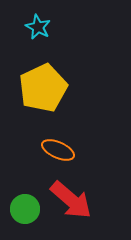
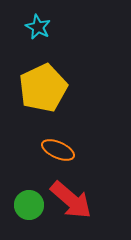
green circle: moved 4 px right, 4 px up
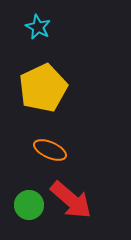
orange ellipse: moved 8 px left
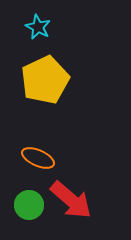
yellow pentagon: moved 2 px right, 8 px up
orange ellipse: moved 12 px left, 8 px down
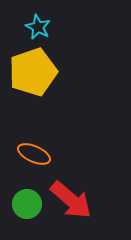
yellow pentagon: moved 12 px left, 8 px up; rotated 6 degrees clockwise
orange ellipse: moved 4 px left, 4 px up
green circle: moved 2 px left, 1 px up
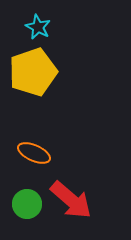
orange ellipse: moved 1 px up
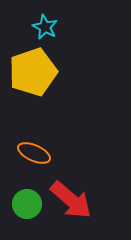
cyan star: moved 7 px right
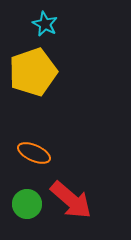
cyan star: moved 3 px up
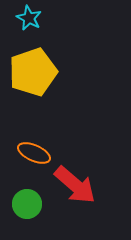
cyan star: moved 16 px left, 6 px up
red arrow: moved 4 px right, 15 px up
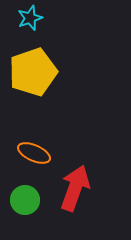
cyan star: moved 1 px right; rotated 25 degrees clockwise
red arrow: moved 3 px down; rotated 111 degrees counterclockwise
green circle: moved 2 px left, 4 px up
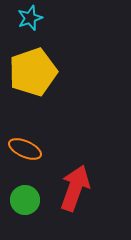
orange ellipse: moved 9 px left, 4 px up
